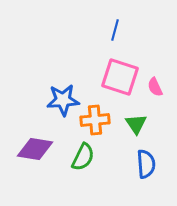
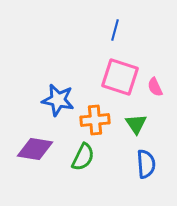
blue star: moved 5 px left; rotated 16 degrees clockwise
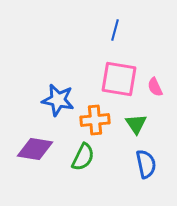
pink square: moved 1 px left, 2 px down; rotated 9 degrees counterclockwise
blue semicircle: rotated 8 degrees counterclockwise
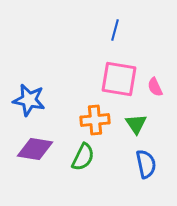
blue star: moved 29 px left
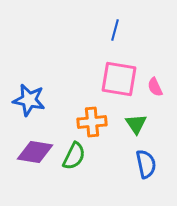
orange cross: moved 3 px left, 2 px down
purple diamond: moved 3 px down
green semicircle: moved 9 px left, 1 px up
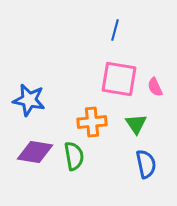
green semicircle: rotated 36 degrees counterclockwise
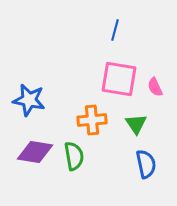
orange cross: moved 2 px up
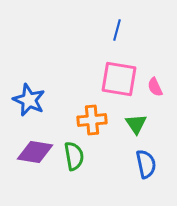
blue line: moved 2 px right
blue star: rotated 12 degrees clockwise
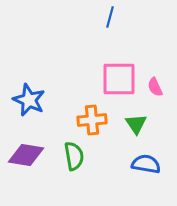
blue line: moved 7 px left, 13 px up
pink square: rotated 9 degrees counterclockwise
purple diamond: moved 9 px left, 3 px down
blue semicircle: rotated 68 degrees counterclockwise
